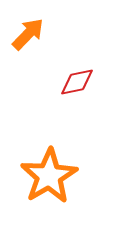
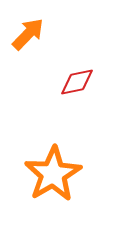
orange star: moved 4 px right, 2 px up
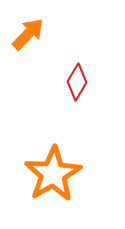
red diamond: rotated 48 degrees counterclockwise
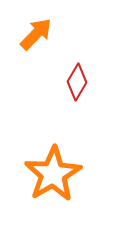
orange arrow: moved 8 px right
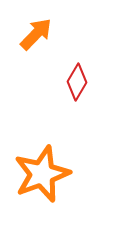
orange star: moved 11 px left; rotated 10 degrees clockwise
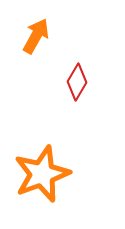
orange arrow: moved 2 px down; rotated 15 degrees counterclockwise
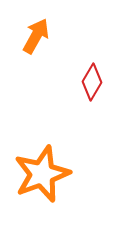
red diamond: moved 15 px right
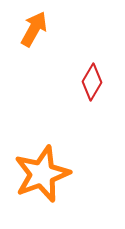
orange arrow: moved 2 px left, 7 px up
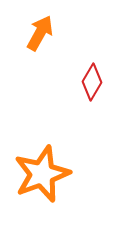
orange arrow: moved 6 px right, 4 px down
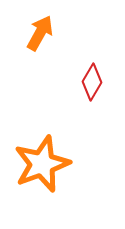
orange star: moved 10 px up
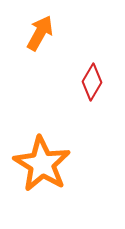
orange star: rotated 20 degrees counterclockwise
